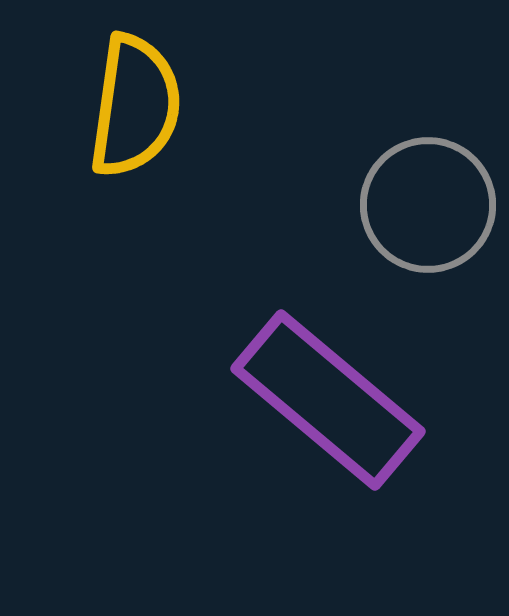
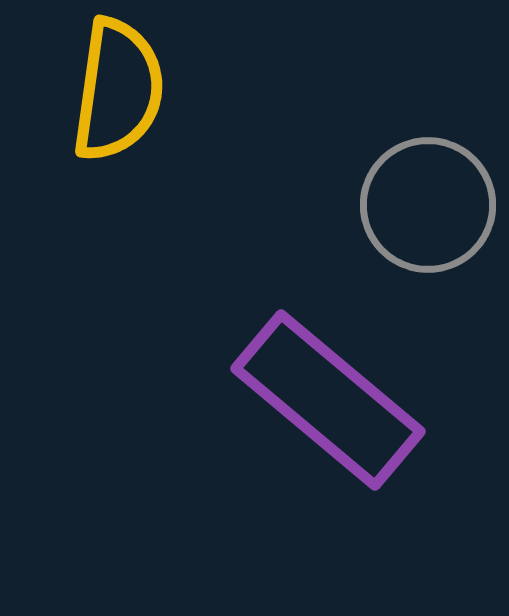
yellow semicircle: moved 17 px left, 16 px up
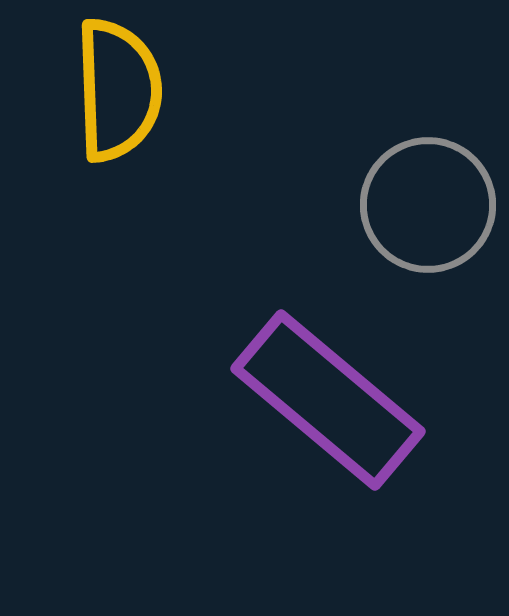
yellow semicircle: rotated 10 degrees counterclockwise
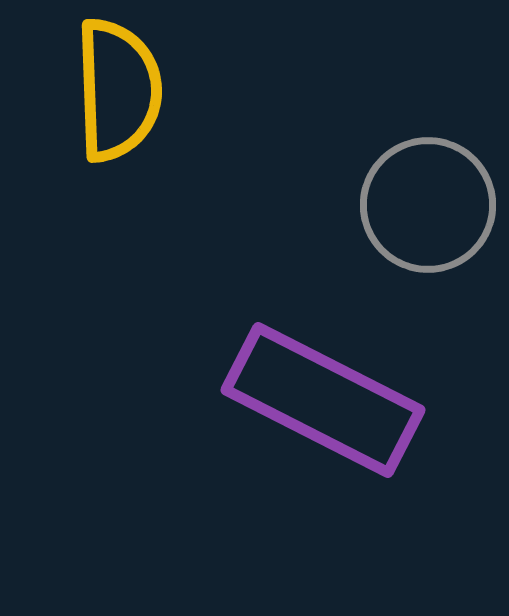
purple rectangle: moved 5 px left; rotated 13 degrees counterclockwise
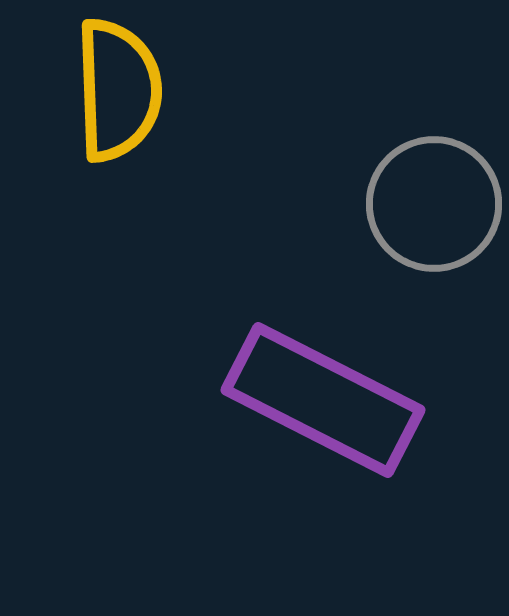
gray circle: moved 6 px right, 1 px up
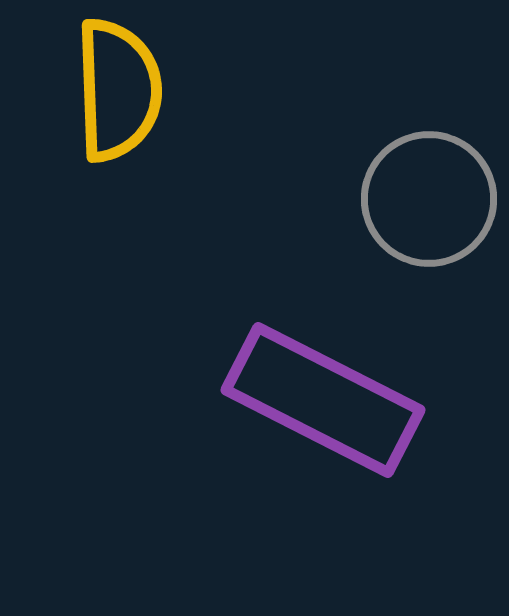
gray circle: moved 5 px left, 5 px up
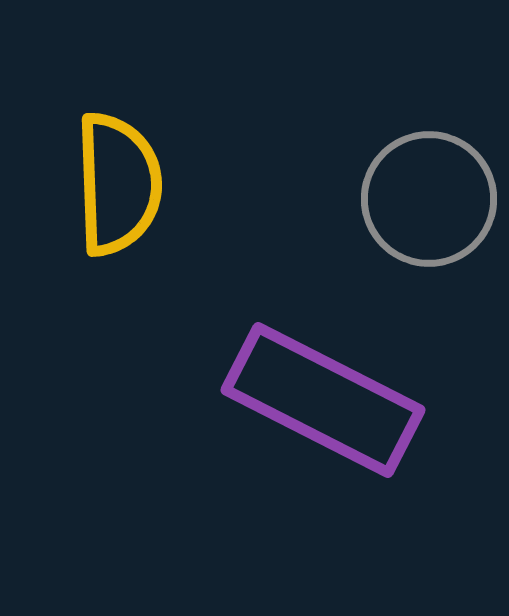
yellow semicircle: moved 94 px down
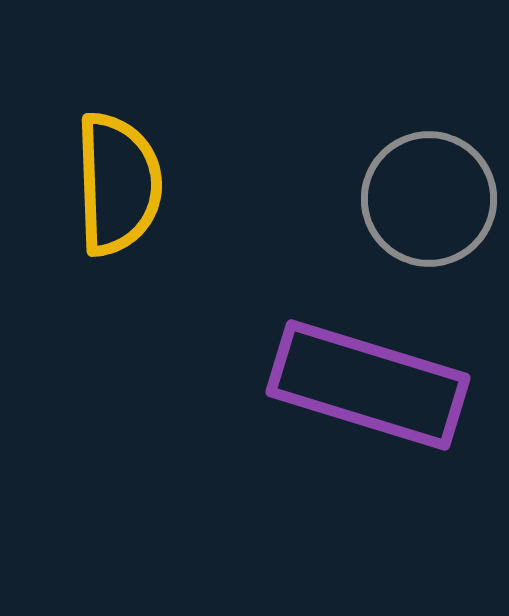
purple rectangle: moved 45 px right, 15 px up; rotated 10 degrees counterclockwise
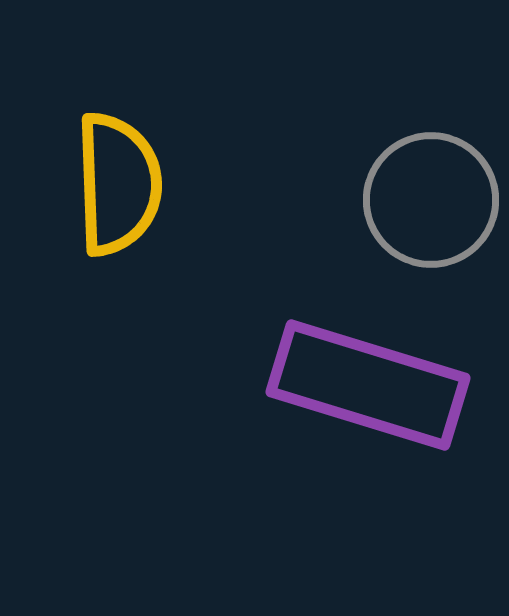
gray circle: moved 2 px right, 1 px down
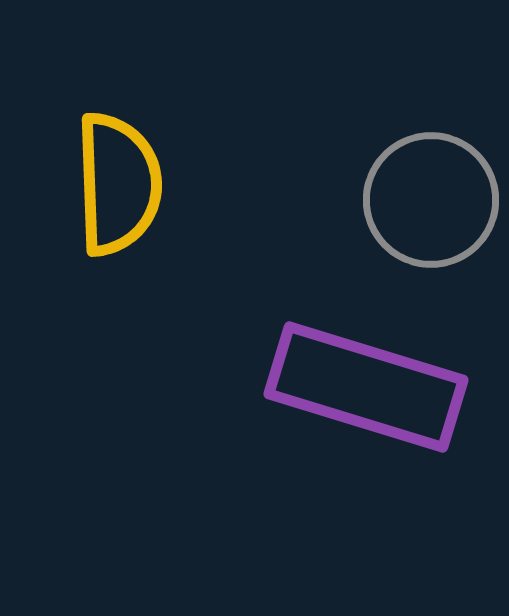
purple rectangle: moved 2 px left, 2 px down
